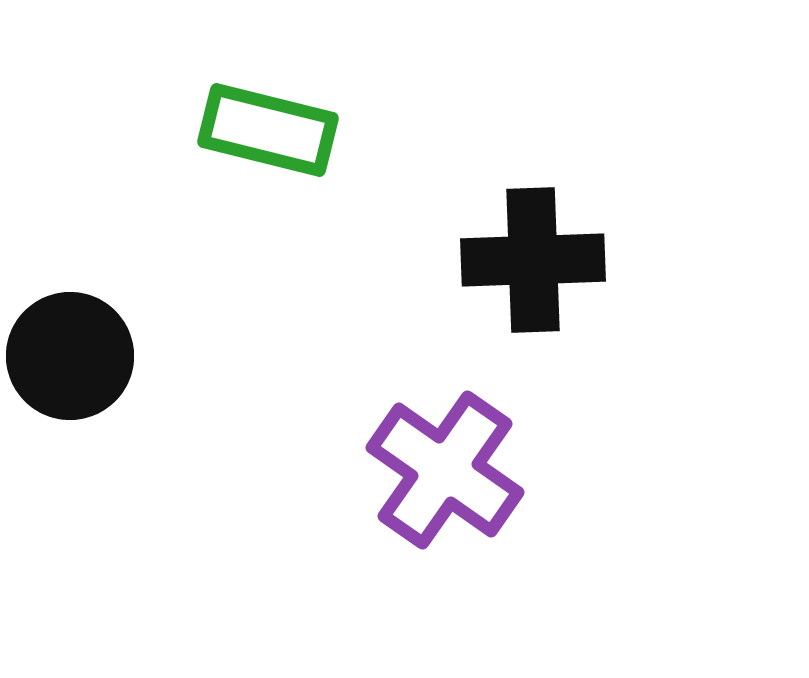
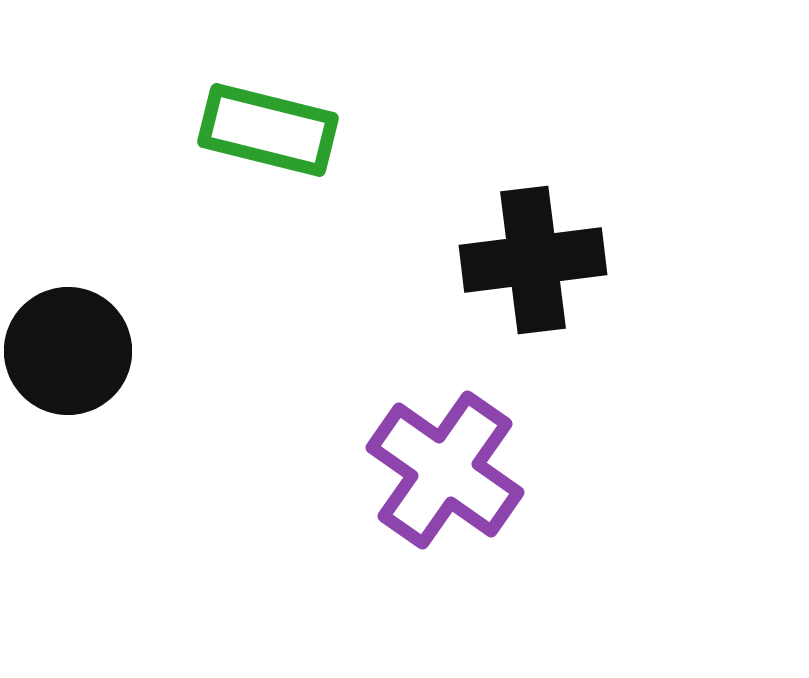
black cross: rotated 5 degrees counterclockwise
black circle: moved 2 px left, 5 px up
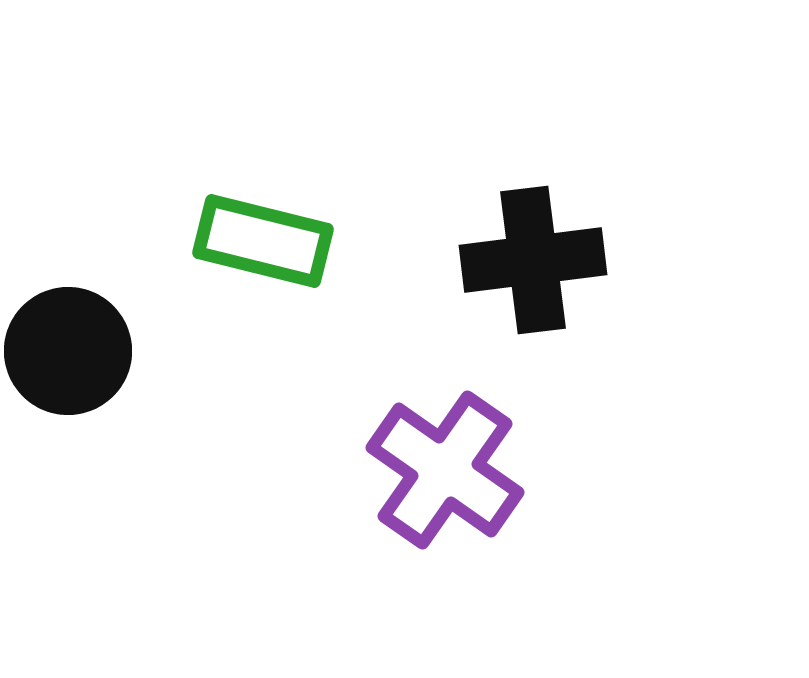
green rectangle: moved 5 px left, 111 px down
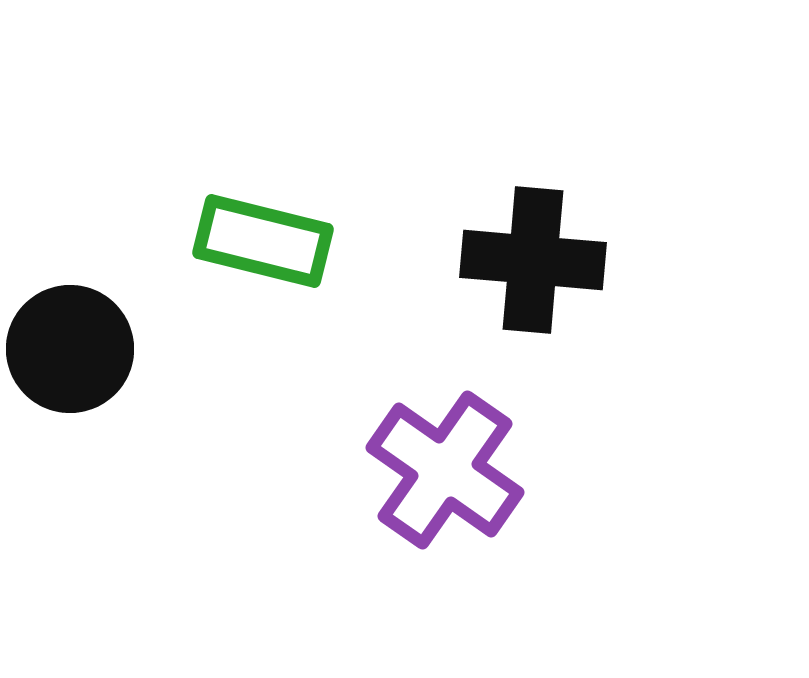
black cross: rotated 12 degrees clockwise
black circle: moved 2 px right, 2 px up
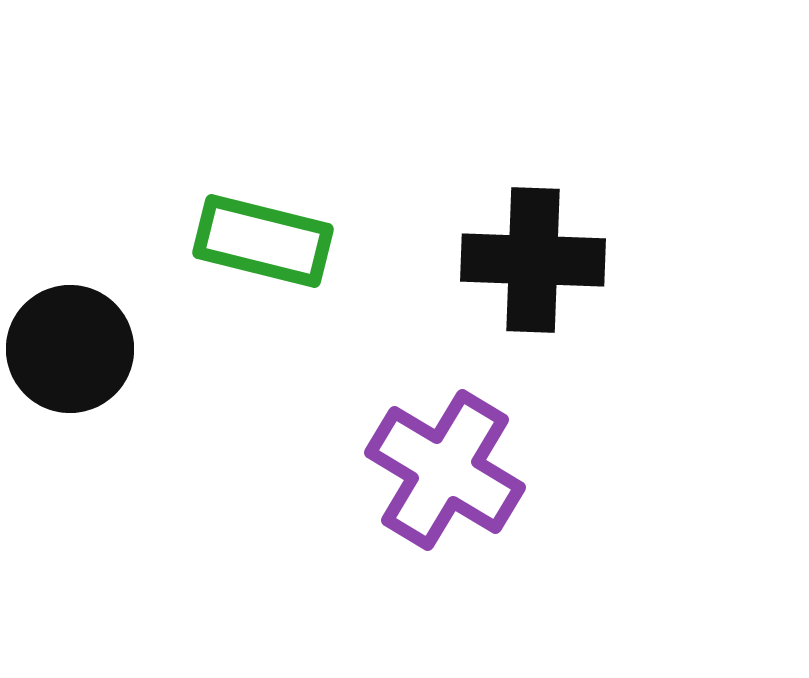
black cross: rotated 3 degrees counterclockwise
purple cross: rotated 4 degrees counterclockwise
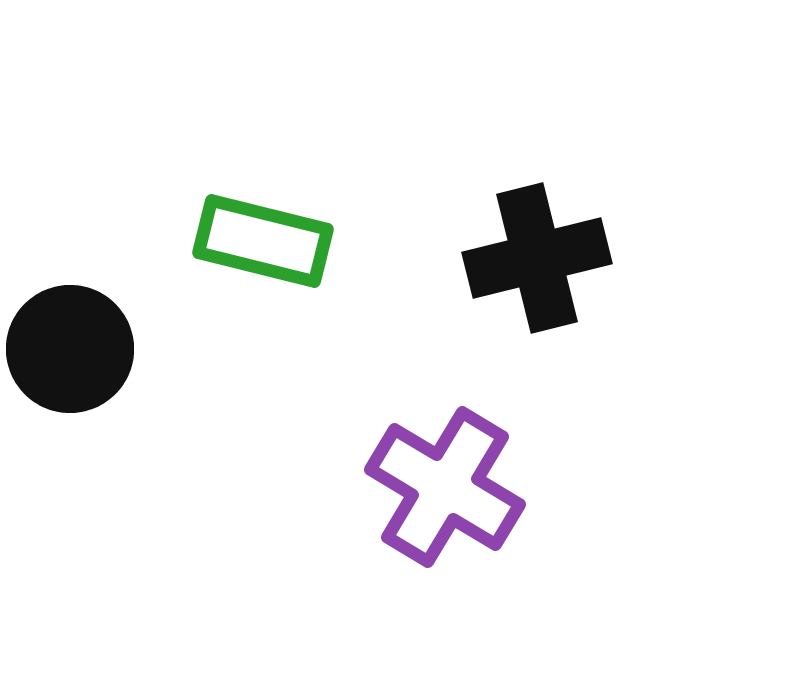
black cross: moved 4 px right, 2 px up; rotated 16 degrees counterclockwise
purple cross: moved 17 px down
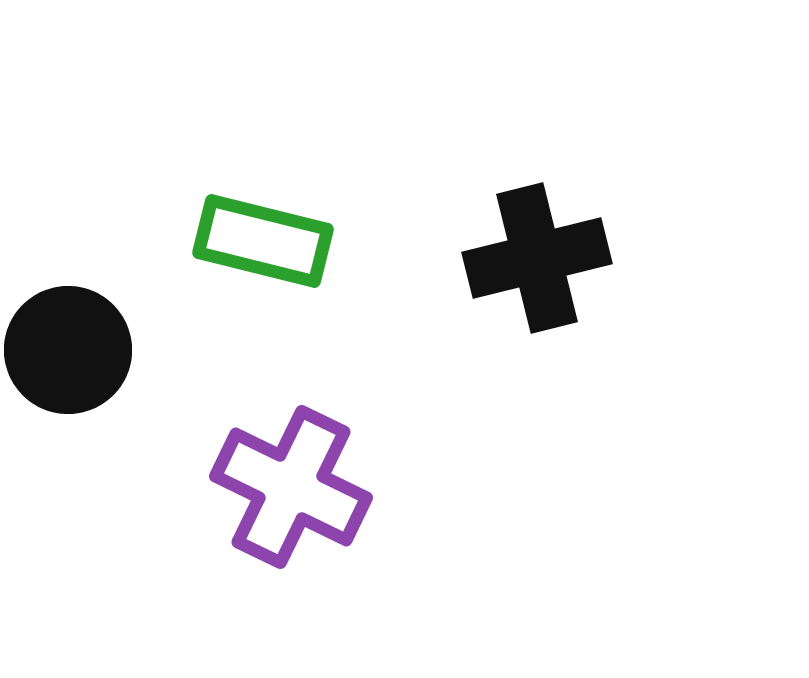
black circle: moved 2 px left, 1 px down
purple cross: moved 154 px left; rotated 5 degrees counterclockwise
